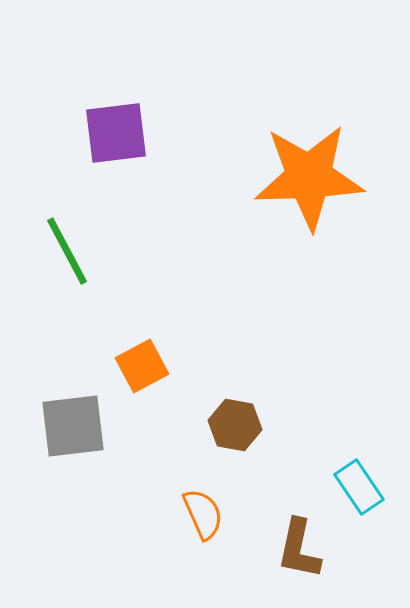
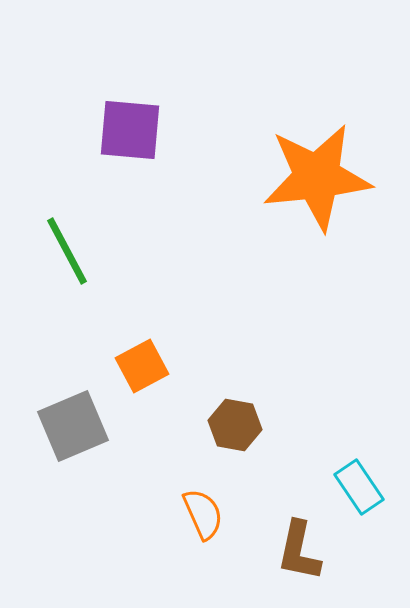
purple square: moved 14 px right, 3 px up; rotated 12 degrees clockwise
orange star: moved 8 px right; rotated 4 degrees counterclockwise
gray square: rotated 16 degrees counterclockwise
brown L-shape: moved 2 px down
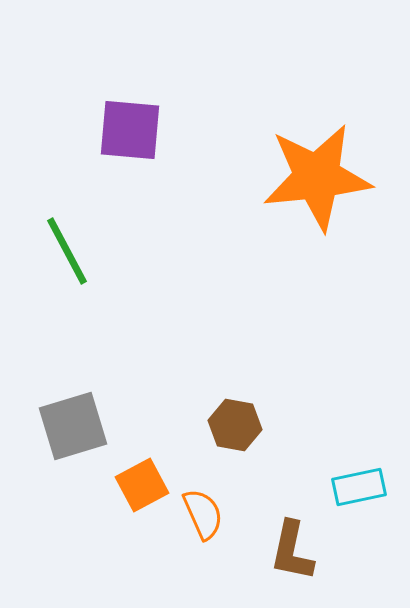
orange square: moved 119 px down
gray square: rotated 6 degrees clockwise
cyan rectangle: rotated 68 degrees counterclockwise
brown L-shape: moved 7 px left
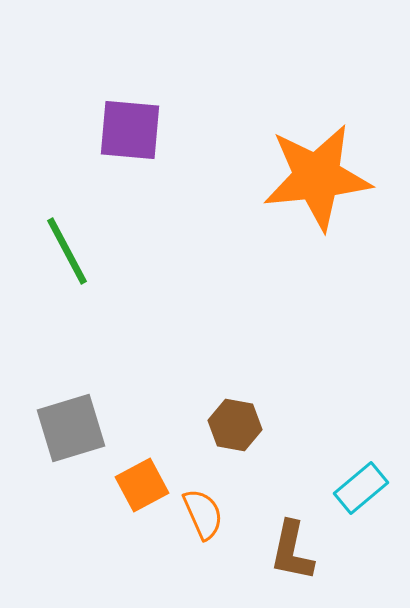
gray square: moved 2 px left, 2 px down
cyan rectangle: moved 2 px right, 1 px down; rotated 28 degrees counterclockwise
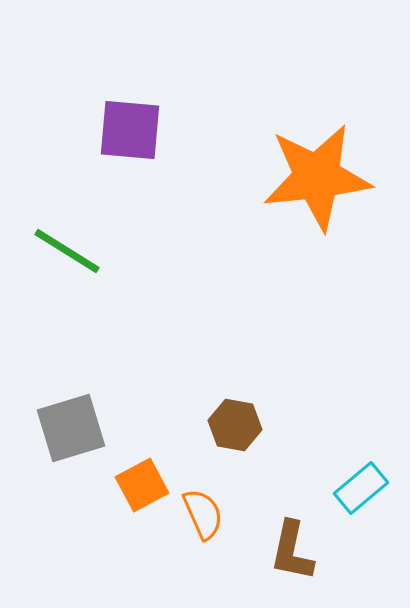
green line: rotated 30 degrees counterclockwise
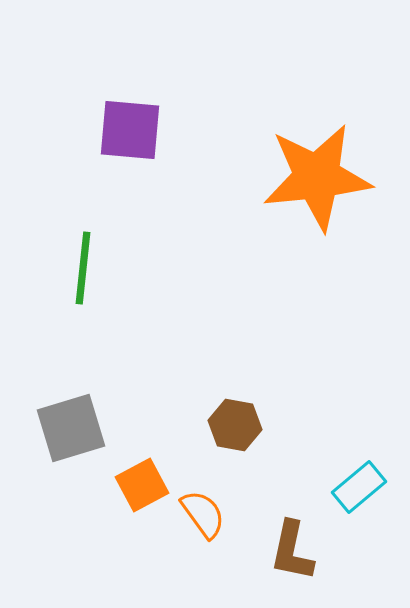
green line: moved 16 px right, 17 px down; rotated 64 degrees clockwise
cyan rectangle: moved 2 px left, 1 px up
orange semicircle: rotated 12 degrees counterclockwise
